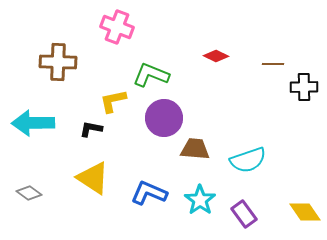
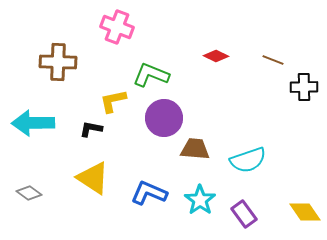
brown line: moved 4 px up; rotated 20 degrees clockwise
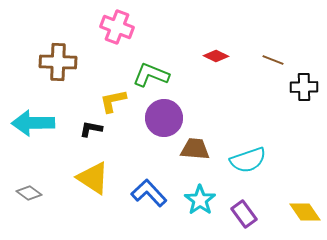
blue L-shape: rotated 24 degrees clockwise
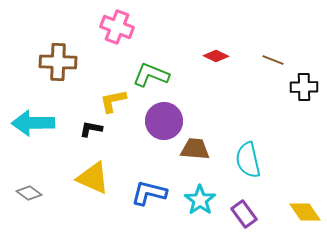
purple circle: moved 3 px down
cyan semicircle: rotated 96 degrees clockwise
yellow triangle: rotated 9 degrees counterclockwise
blue L-shape: rotated 33 degrees counterclockwise
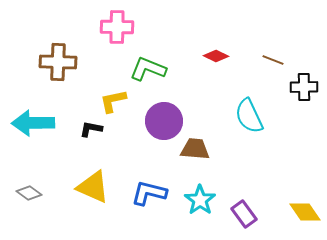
pink cross: rotated 20 degrees counterclockwise
green L-shape: moved 3 px left, 6 px up
cyan semicircle: moved 1 px right, 44 px up; rotated 12 degrees counterclockwise
yellow triangle: moved 9 px down
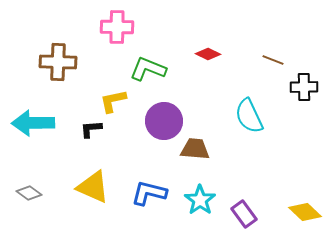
red diamond: moved 8 px left, 2 px up
black L-shape: rotated 15 degrees counterclockwise
yellow diamond: rotated 12 degrees counterclockwise
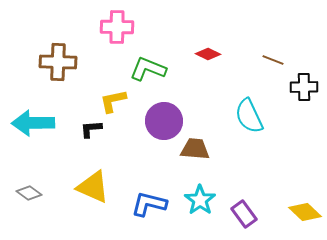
blue L-shape: moved 11 px down
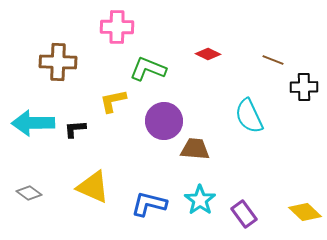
black L-shape: moved 16 px left
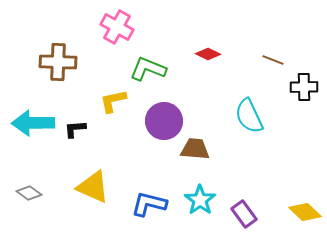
pink cross: rotated 28 degrees clockwise
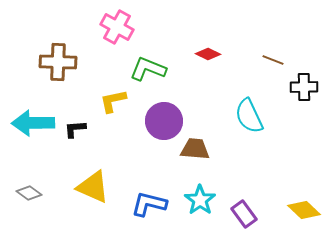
yellow diamond: moved 1 px left, 2 px up
